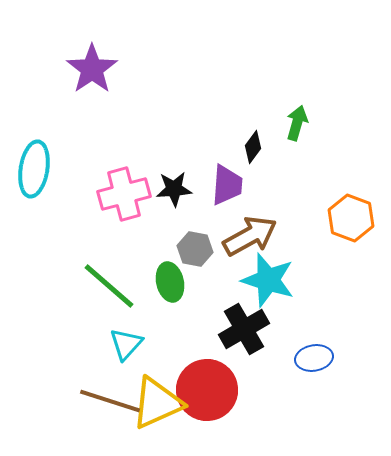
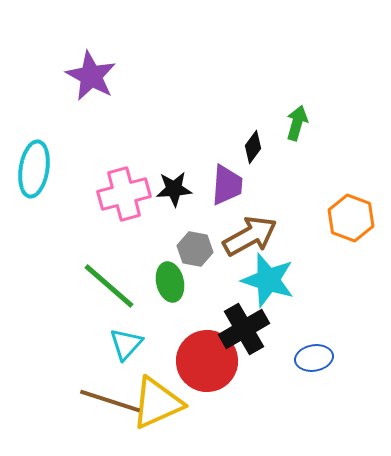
purple star: moved 1 px left, 7 px down; rotated 9 degrees counterclockwise
red circle: moved 29 px up
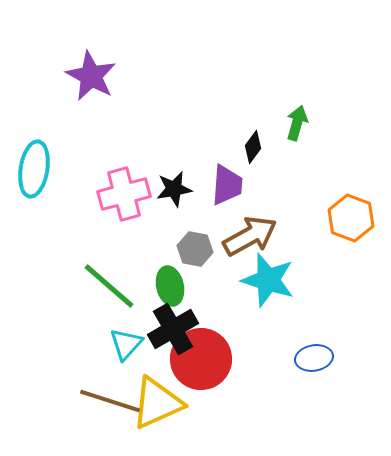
black star: rotated 6 degrees counterclockwise
green ellipse: moved 4 px down
black cross: moved 71 px left
red circle: moved 6 px left, 2 px up
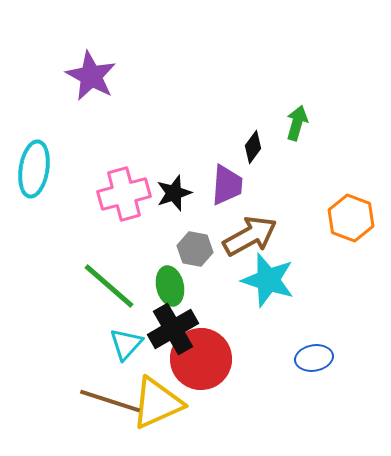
black star: moved 4 px down; rotated 9 degrees counterclockwise
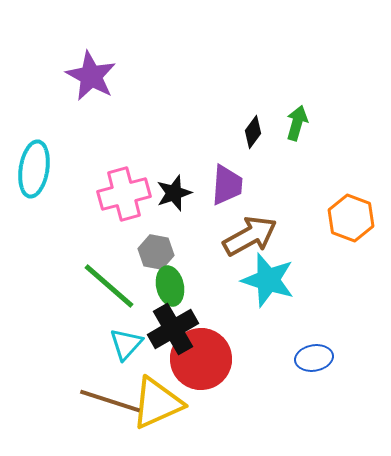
black diamond: moved 15 px up
gray hexagon: moved 39 px left, 3 px down
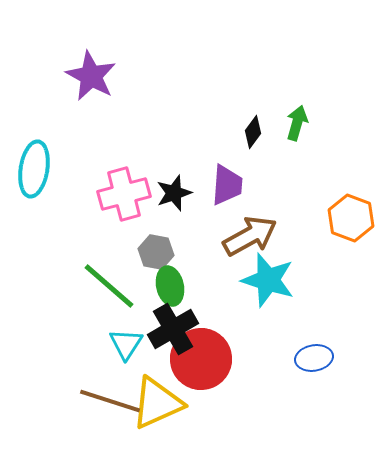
cyan triangle: rotated 9 degrees counterclockwise
